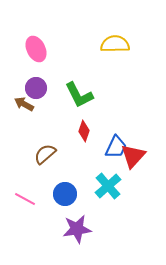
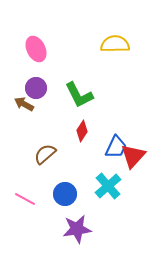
red diamond: moved 2 px left; rotated 15 degrees clockwise
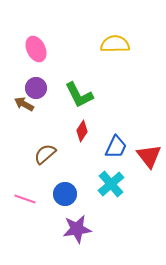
red triangle: moved 16 px right; rotated 20 degrees counterclockwise
cyan cross: moved 3 px right, 2 px up
pink line: rotated 10 degrees counterclockwise
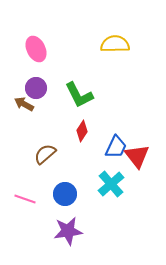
red triangle: moved 12 px left
purple star: moved 9 px left, 2 px down
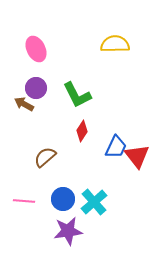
green L-shape: moved 2 px left
brown semicircle: moved 3 px down
cyan cross: moved 17 px left, 18 px down
blue circle: moved 2 px left, 5 px down
pink line: moved 1 px left, 2 px down; rotated 15 degrees counterclockwise
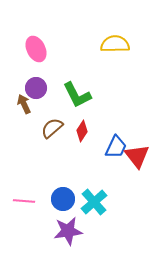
brown arrow: rotated 36 degrees clockwise
brown semicircle: moved 7 px right, 29 px up
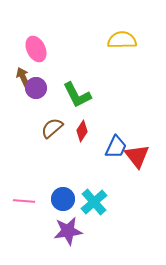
yellow semicircle: moved 7 px right, 4 px up
brown arrow: moved 1 px left, 27 px up
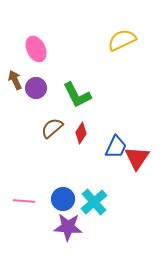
yellow semicircle: rotated 24 degrees counterclockwise
brown arrow: moved 8 px left, 3 px down
red diamond: moved 1 px left, 2 px down
red triangle: moved 2 px down; rotated 12 degrees clockwise
purple star: moved 4 px up; rotated 12 degrees clockwise
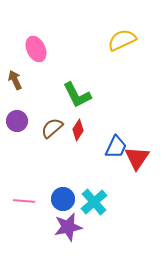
purple circle: moved 19 px left, 33 px down
red diamond: moved 3 px left, 3 px up
purple star: rotated 16 degrees counterclockwise
